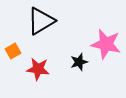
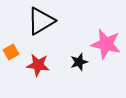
orange square: moved 2 px left, 1 px down
red star: moved 4 px up
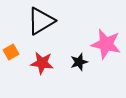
red star: moved 4 px right, 2 px up
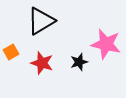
red star: rotated 10 degrees clockwise
